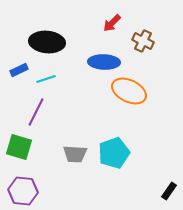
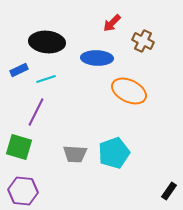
blue ellipse: moved 7 px left, 4 px up
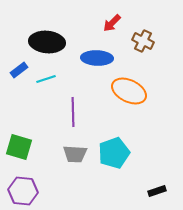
blue rectangle: rotated 12 degrees counterclockwise
purple line: moved 37 px right; rotated 28 degrees counterclockwise
black rectangle: moved 12 px left; rotated 36 degrees clockwise
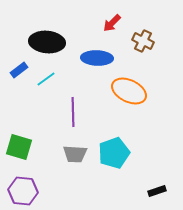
cyan line: rotated 18 degrees counterclockwise
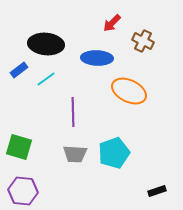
black ellipse: moved 1 px left, 2 px down
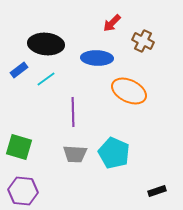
cyan pentagon: rotated 28 degrees counterclockwise
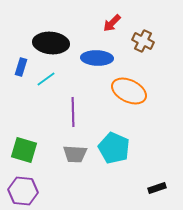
black ellipse: moved 5 px right, 1 px up
blue rectangle: moved 2 px right, 3 px up; rotated 36 degrees counterclockwise
green square: moved 5 px right, 3 px down
cyan pentagon: moved 5 px up
black rectangle: moved 3 px up
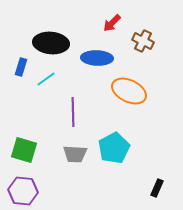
cyan pentagon: rotated 20 degrees clockwise
black rectangle: rotated 48 degrees counterclockwise
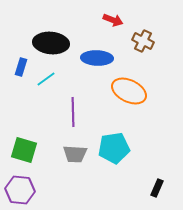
red arrow: moved 1 px right, 3 px up; rotated 114 degrees counterclockwise
cyan pentagon: rotated 20 degrees clockwise
purple hexagon: moved 3 px left, 1 px up
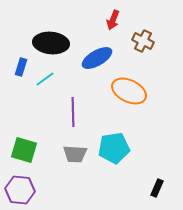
red arrow: rotated 90 degrees clockwise
blue ellipse: rotated 32 degrees counterclockwise
cyan line: moved 1 px left
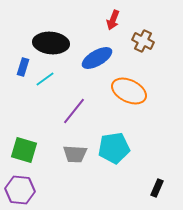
blue rectangle: moved 2 px right
purple line: moved 1 px right, 1 px up; rotated 40 degrees clockwise
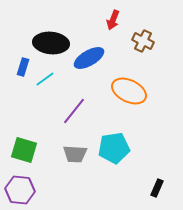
blue ellipse: moved 8 px left
